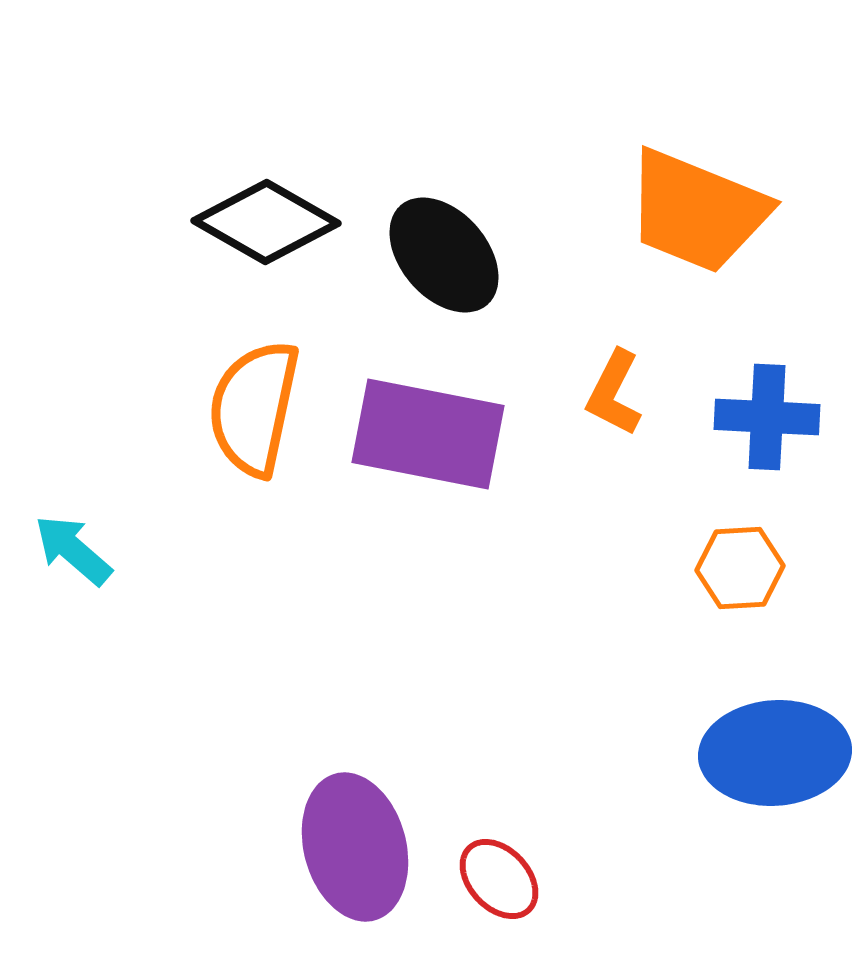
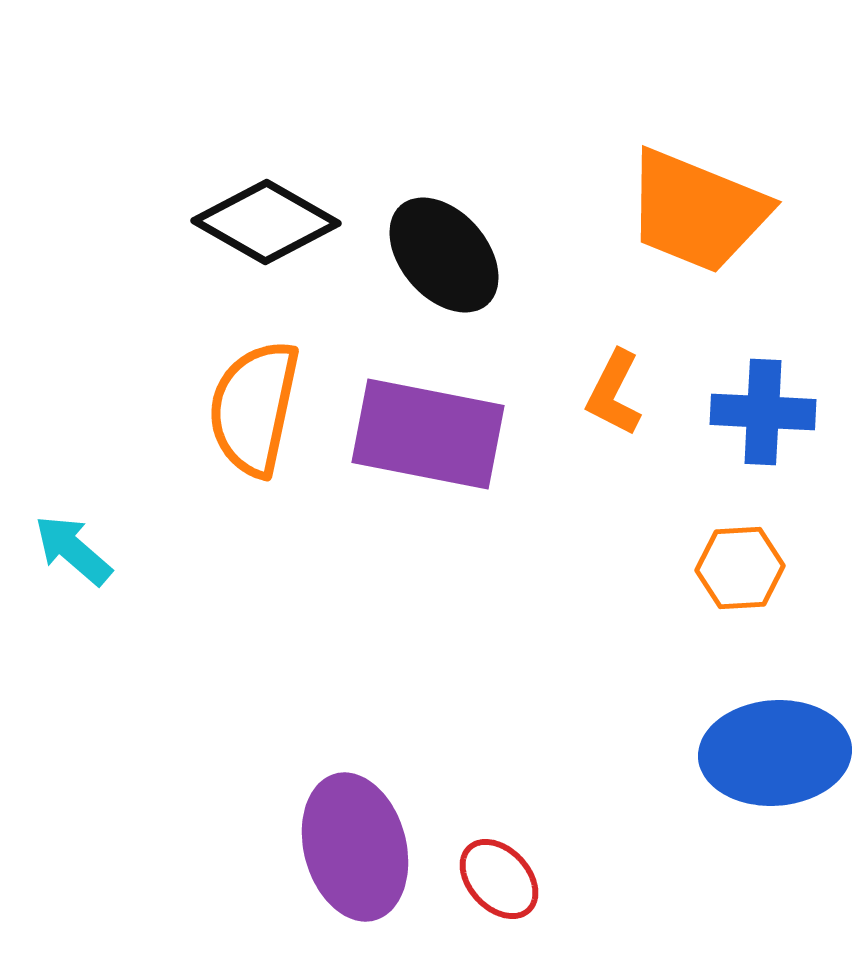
blue cross: moved 4 px left, 5 px up
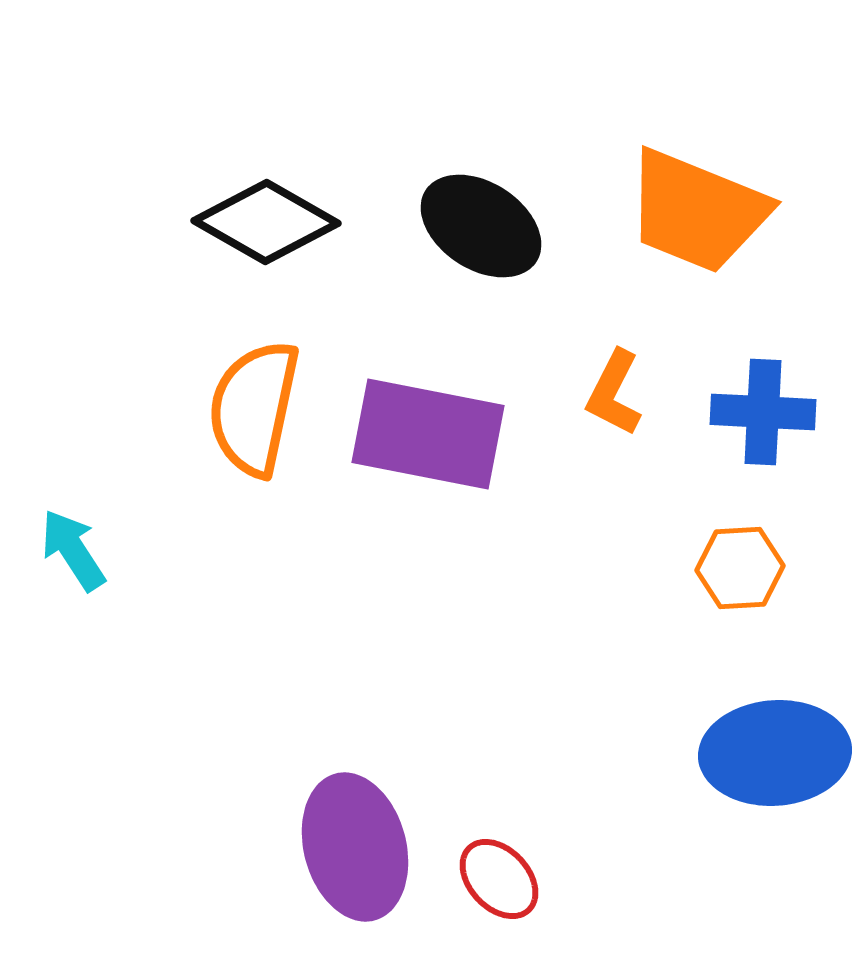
black ellipse: moved 37 px right, 29 px up; rotated 16 degrees counterclockwise
cyan arrow: rotated 16 degrees clockwise
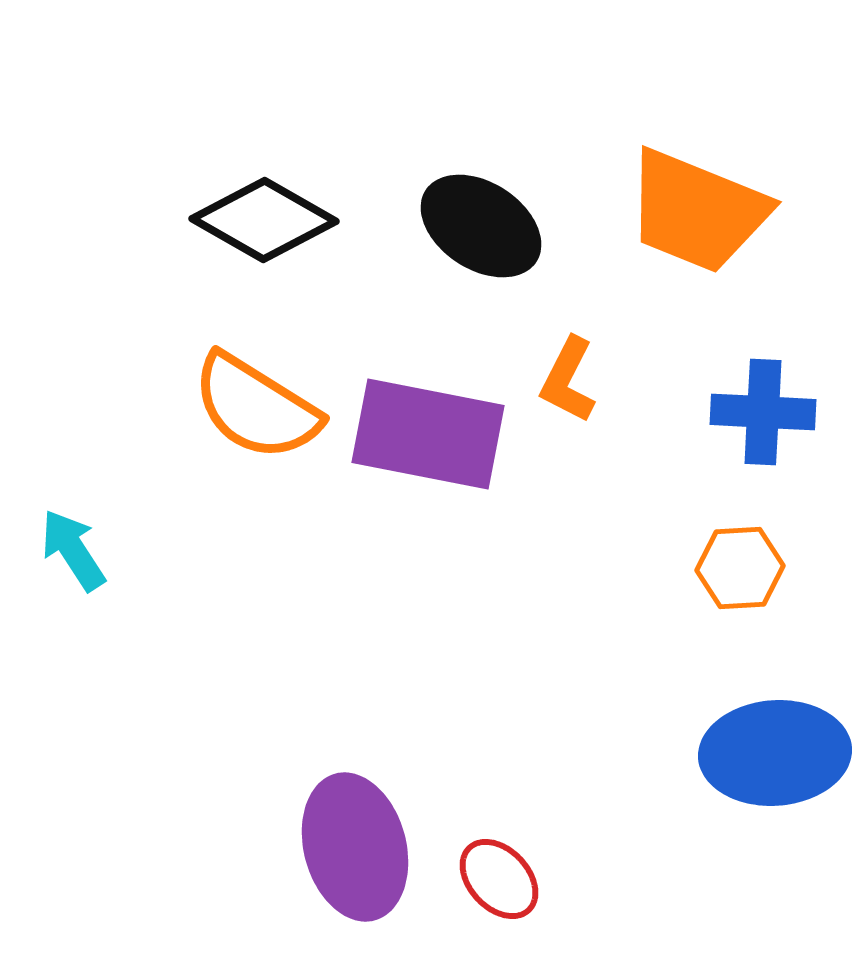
black diamond: moved 2 px left, 2 px up
orange L-shape: moved 46 px left, 13 px up
orange semicircle: moved 2 px right, 1 px up; rotated 70 degrees counterclockwise
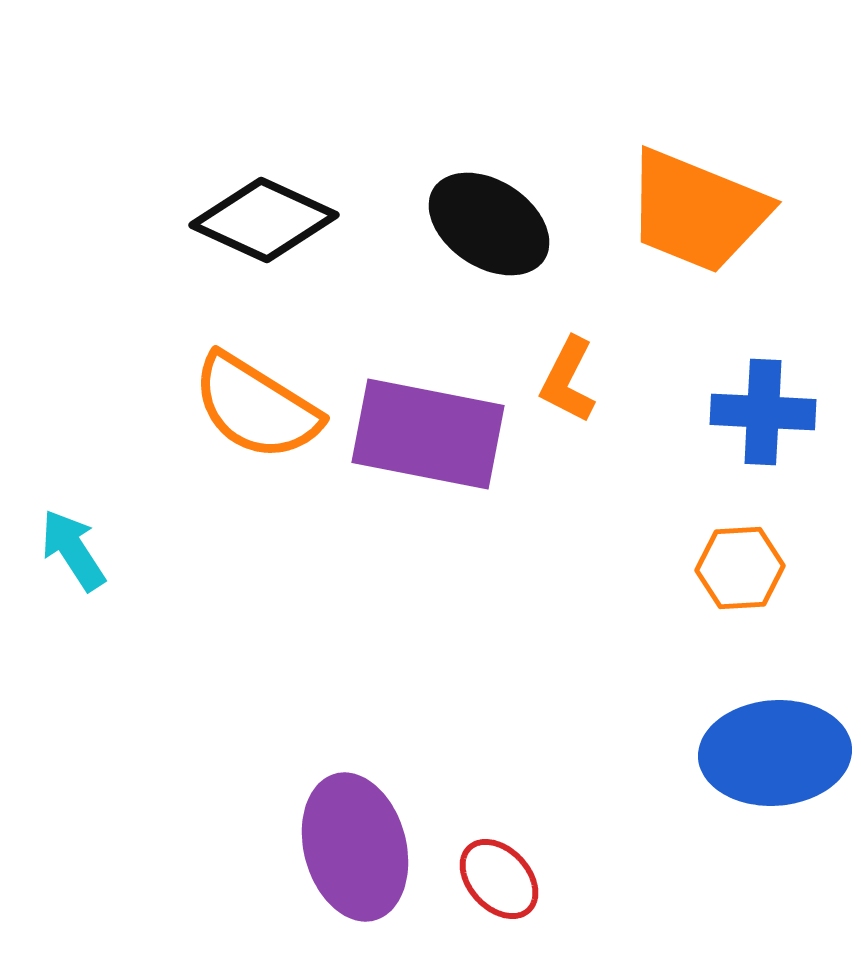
black diamond: rotated 5 degrees counterclockwise
black ellipse: moved 8 px right, 2 px up
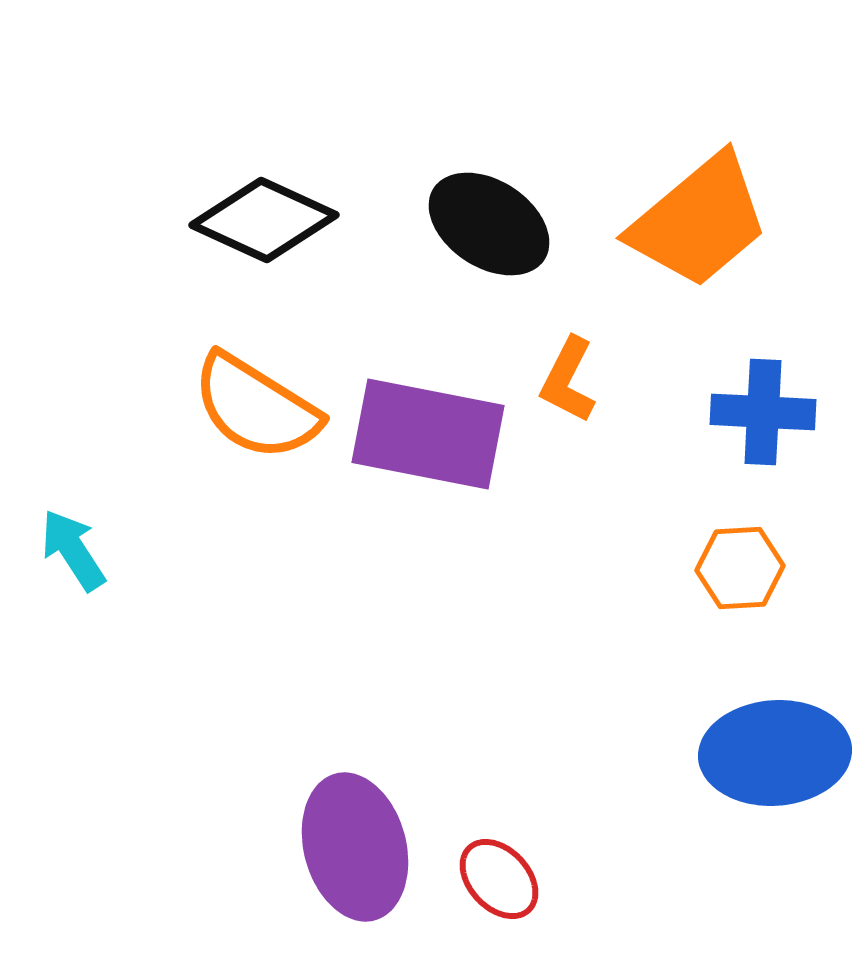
orange trapezoid: moved 2 px right, 10 px down; rotated 62 degrees counterclockwise
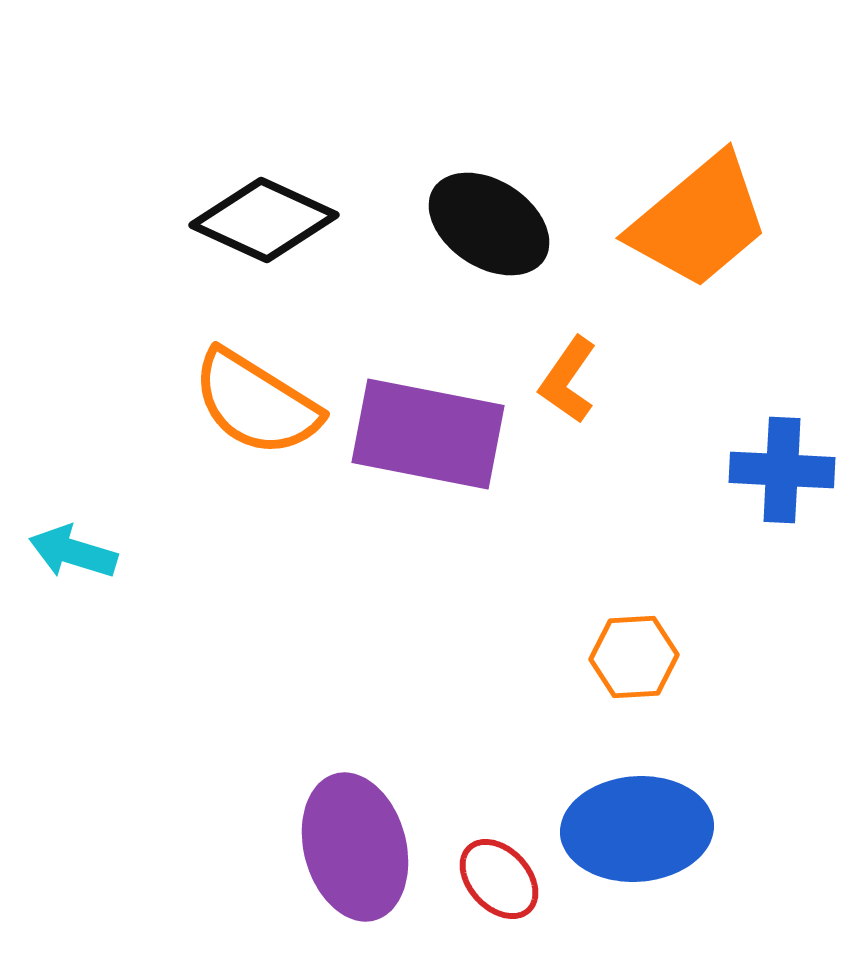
orange L-shape: rotated 8 degrees clockwise
orange semicircle: moved 4 px up
blue cross: moved 19 px right, 58 px down
cyan arrow: moved 2 px down; rotated 40 degrees counterclockwise
orange hexagon: moved 106 px left, 89 px down
blue ellipse: moved 138 px left, 76 px down
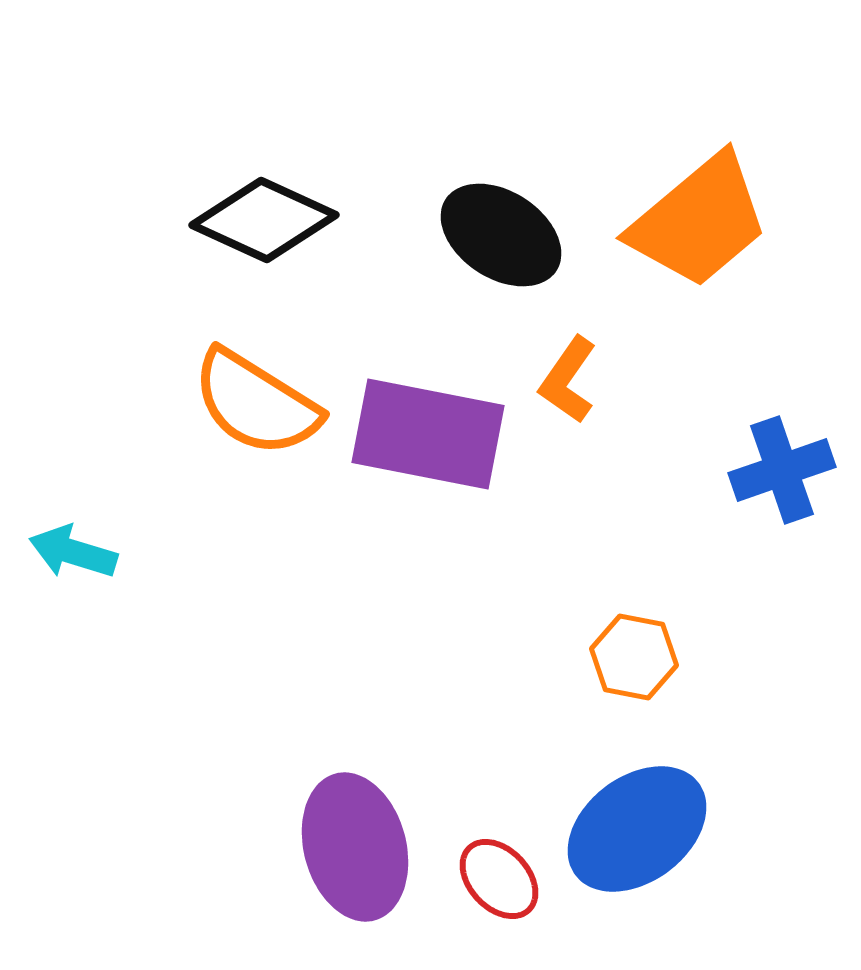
black ellipse: moved 12 px right, 11 px down
blue cross: rotated 22 degrees counterclockwise
orange hexagon: rotated 14 degrees clockwise
blue ellipse: rotated 33 degrees counterclockwise
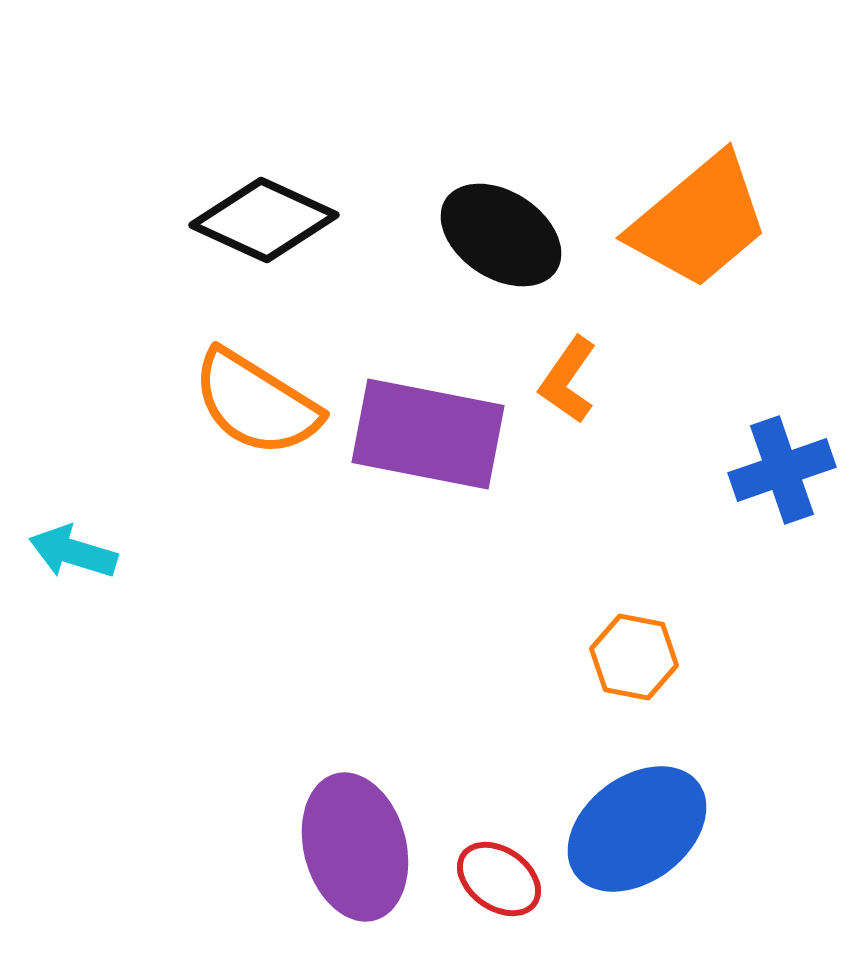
red ellipse: rotated 12 degrees counterclockwise
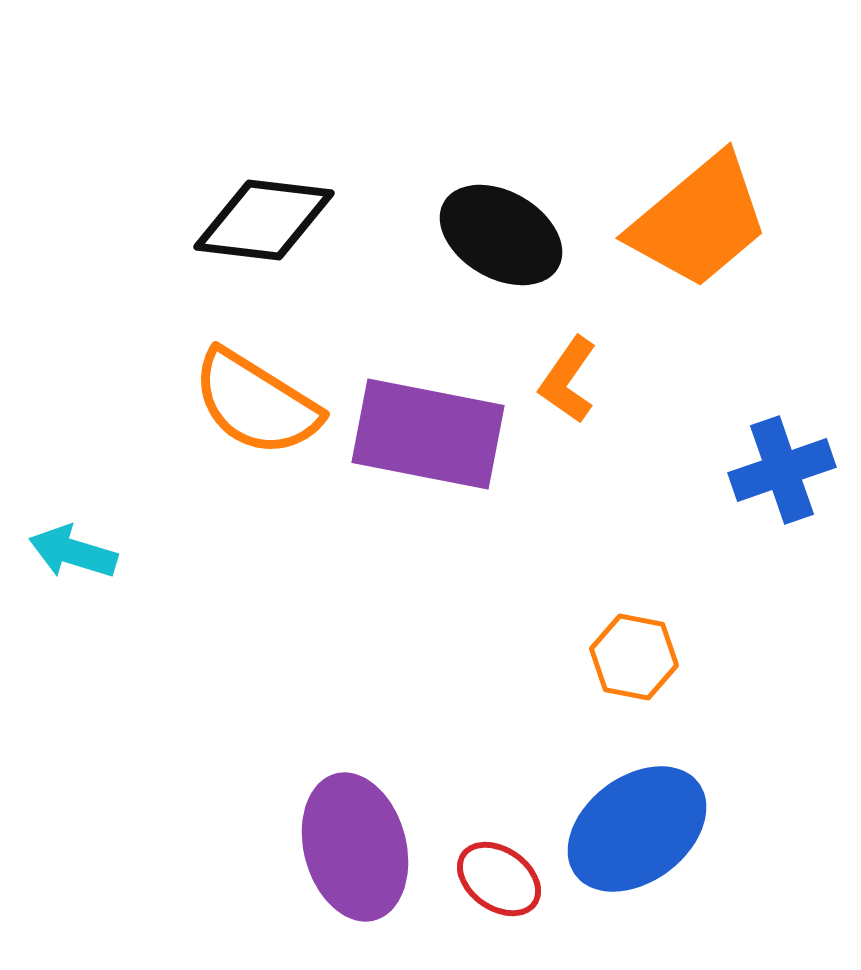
black diamond: rotated 18 degrees counterclockwise
black ellipse: rotated 3 degrees counterclockwise
